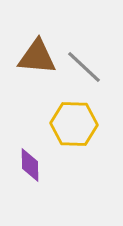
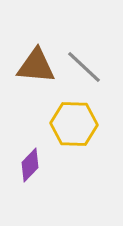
brown triangle: moved 1 px left, 9 px down
purple diamond: rotated 44 degrees clockwise
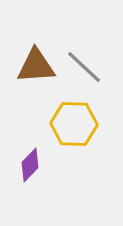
brown triangle: rotated 9 degrees counterclockwise
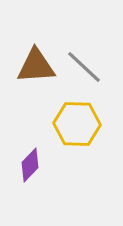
yellow hexagon: moved 3 px right
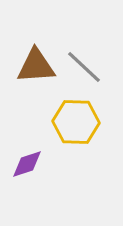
yellow hexagon: moved 1 px left, 2 px up
purple diamond: moved 3 px left, 1 px up; rotated 28 degrees clockwise
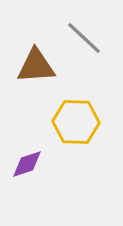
gray line: moved 29 px up
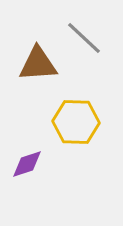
brown triangle: moved 2 px right, 2 px up
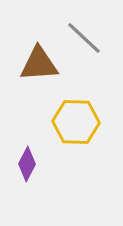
brown triangle: moved 1 px right
purple diamond: rotated 44 degrees counterclockwise
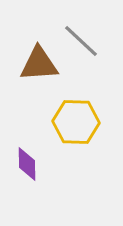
gray line: moved 3 px left, 3 px down
purple diamond: rotated 28 degrees counterclockwise
